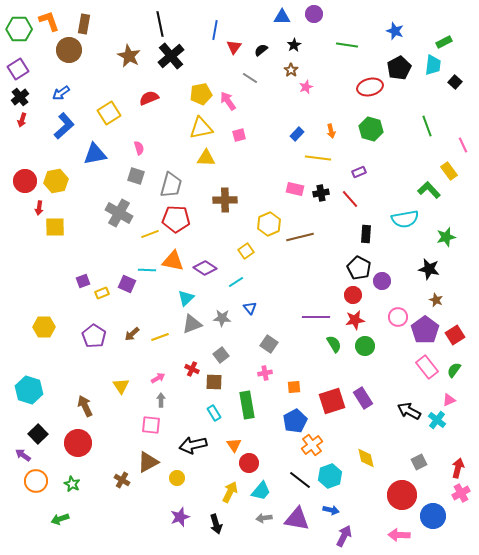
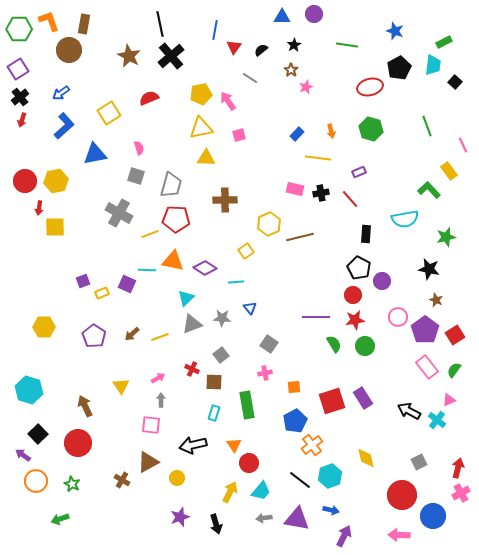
cyan line at (236, 282): rotated 28 degrees clockwise
cyan rectangle at (214, 413): rotated 49 degrees clockwise
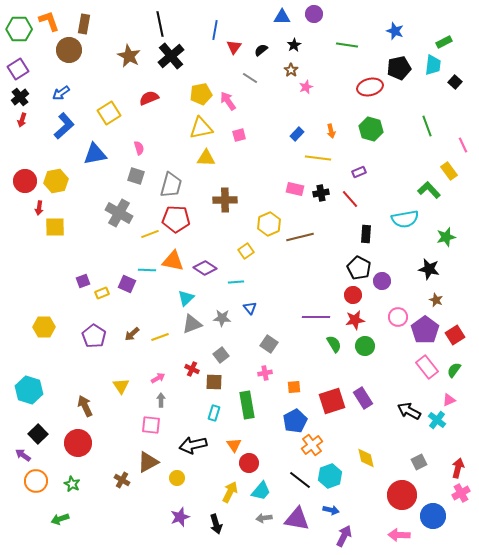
black pentagon at (399, 68): rotated 15 degrees clockwise
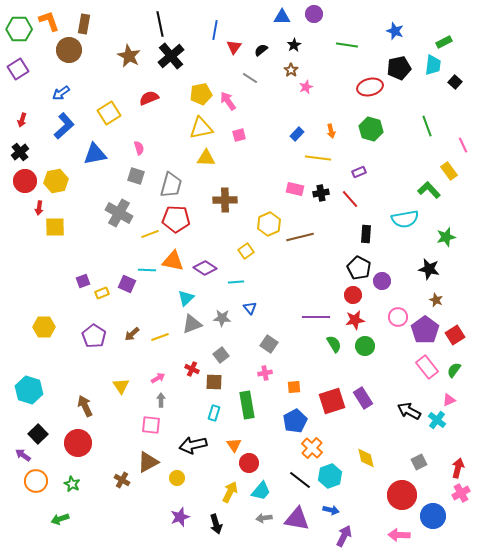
black cross at (20, 97): moved 55 px down
orange cross at (312, 445): moved 3 px down; rotated 10 degrees counterclockwise
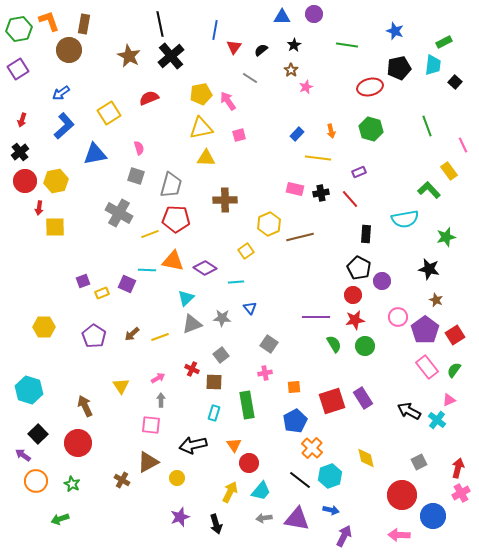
green hexagon at (19, 29): rotated 10 degrees counterclockwise
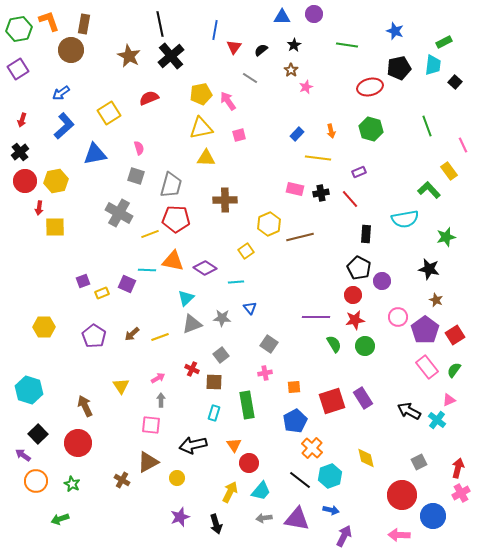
brown circle at (69, 50): moved 2 px right
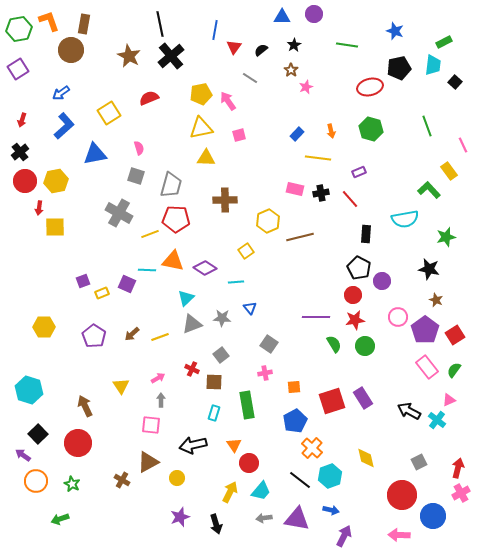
yellow hexagon at (269, 224): moved 1 px left, 3 px up
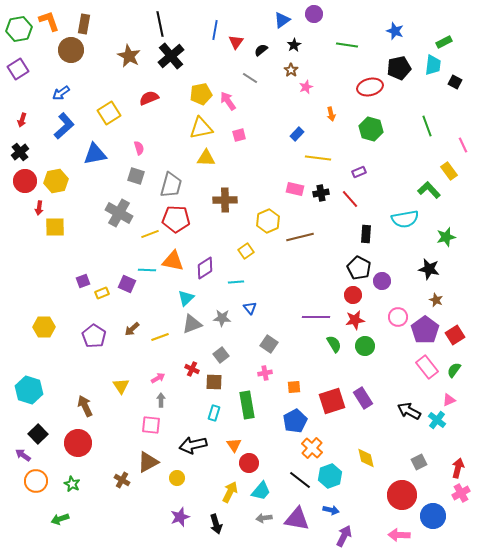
blue triangle at (282, 17): moved 3 px down; rotated 36 degrees counterclockwise
red triangle at (234, 47): moved 2 px right, 5 px up
black square at (455, 82): rotated 16 degrees counterclockwise
orange arrow at (331, 131): moved 17 px up
purple diamond at (205, 268): rotated 65 degrees counterclockwise
brown arrow at (132, 334): moved 5 px up
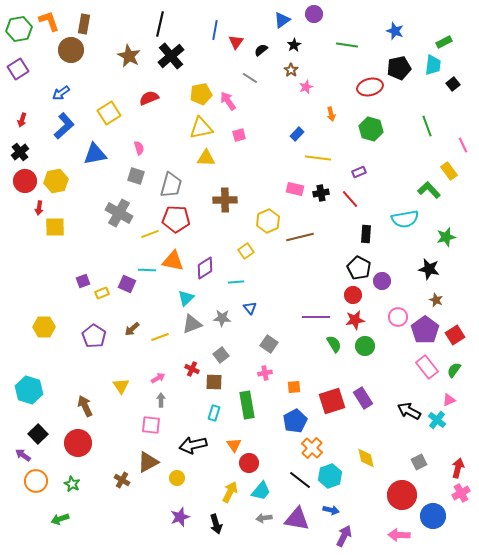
black line at (160, 24): rotated 25 degrees clockwise
black square at (455, 82): moved 2 px left, 2 px down; rotated 24 degrees clockwise
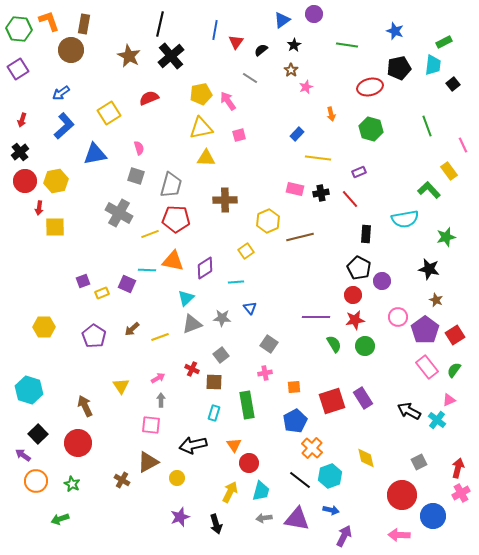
green hexagon at (19, 29): rotated 15 degrees clockwise
cyan trapezoid at (261, 491): rotated 25 degrees counterclockwise
